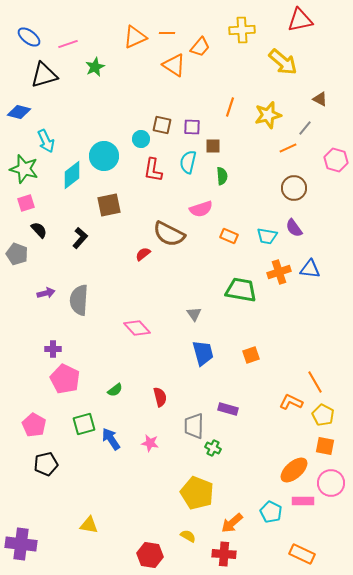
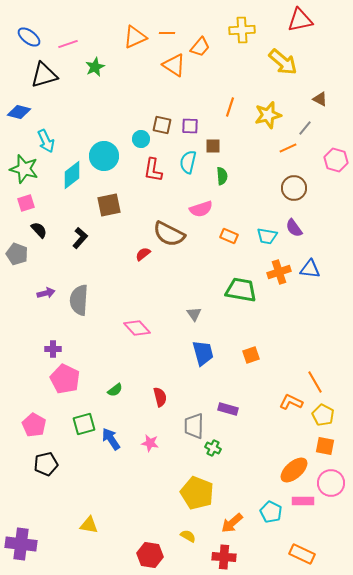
purple square at (192, 127): moved 2 px left, 1 px up
red cross at (224, 554): moved 3 px down
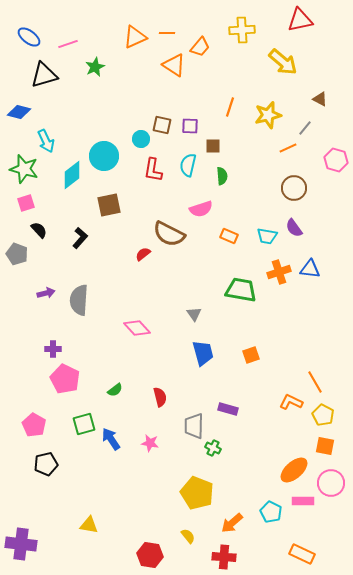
cyan semicircle at (188, 162): moved 3 px down
yellow semicircle at (188, 536): rotated 21 degrees clockwise
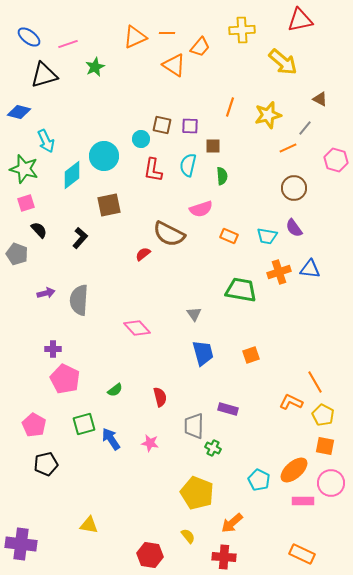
cyan pentagon at (271, 512): moved 12 px left, 32 px up
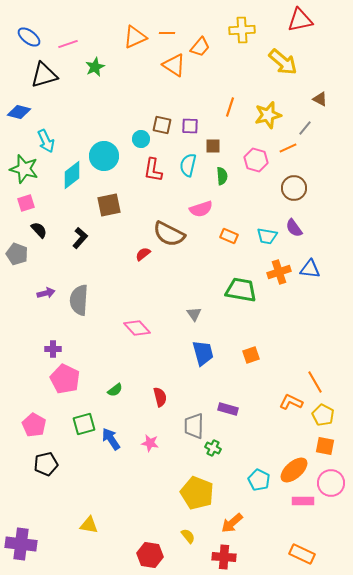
pink hexagon at (336, 160): moved 80 px left
